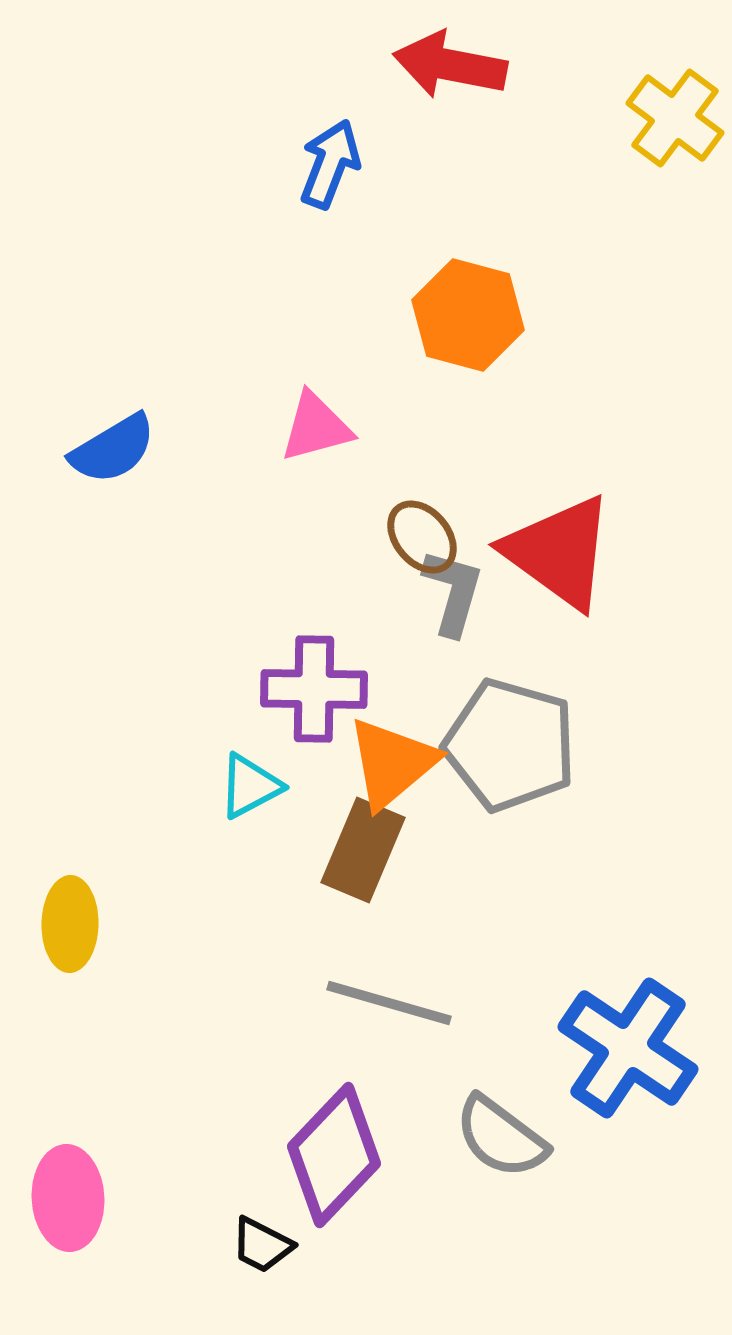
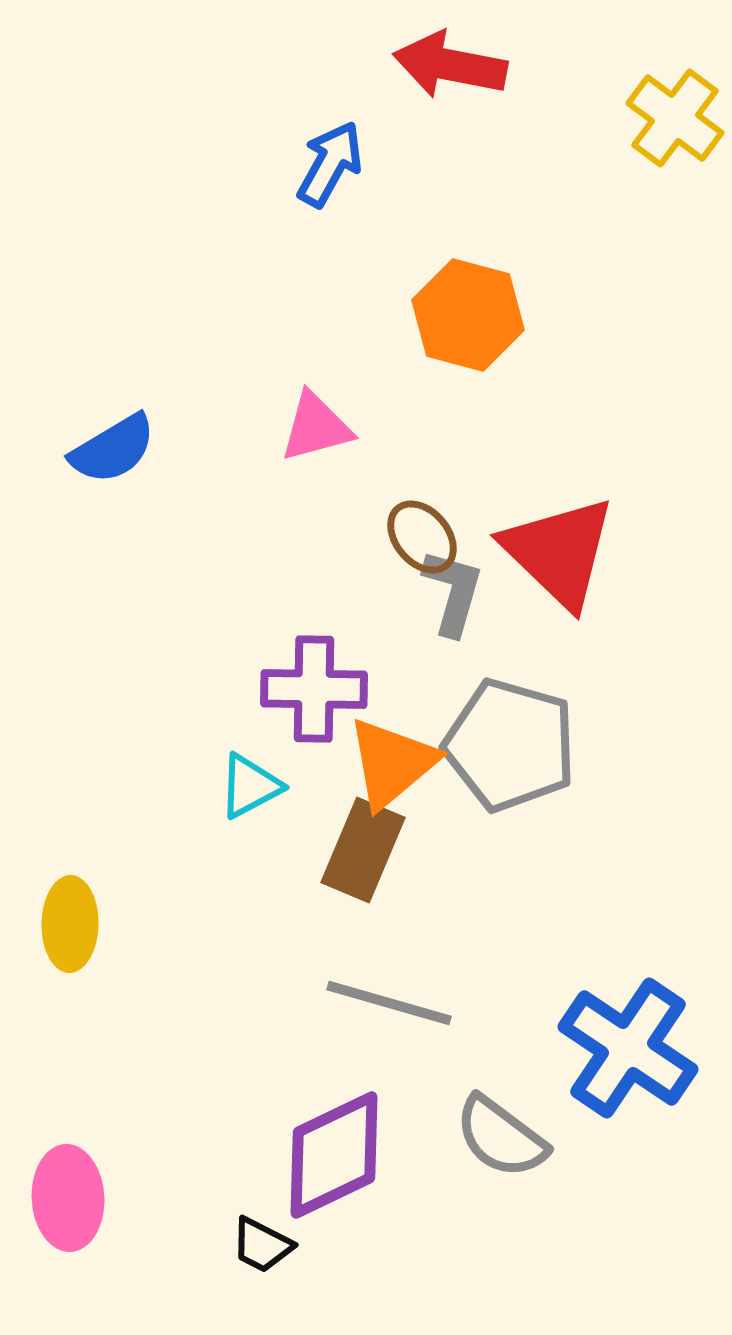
blue arrow: rotated 8 degrees clockwise
red triangle: rotated 8 degrees clockwise
purple diamond: rotated 21 degrees clockwise
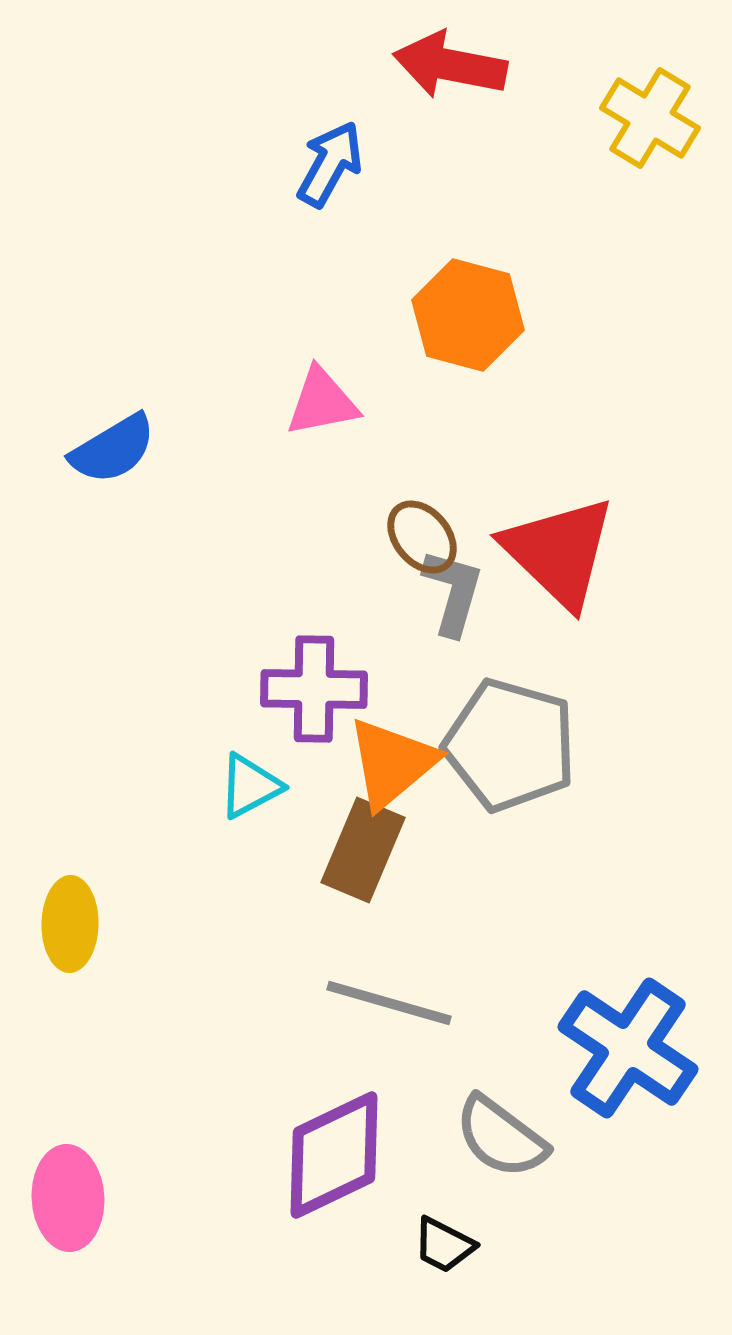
yellow cross: moved 25 px left; rotated 6 degrees counterclockwise
pink triangle: moved 6 px right, 25 px up; rotated 4 degrees clockwise
black trapezoid: moved 182 px right
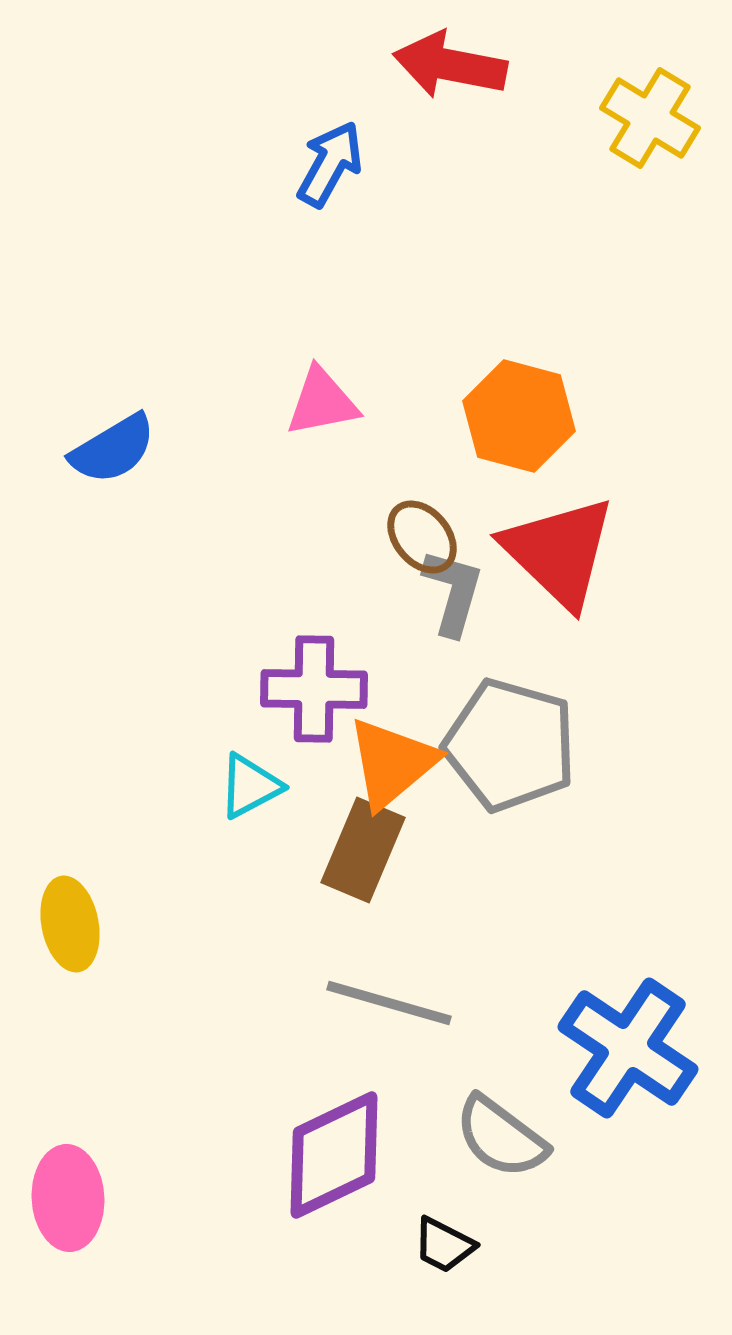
orange hexagon: moved 51 px right, 101 px down
yellow ellipse: rotated 12 degrees counterclockwise
